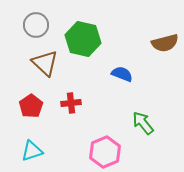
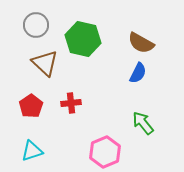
brown semicircle: moved 24 px left; rotated 44 degrees clockwise
blue semicircle: moved 16 px right, 1 px up; rotated 95 degrees clockwise
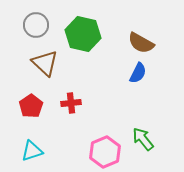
green hexagon: moved 5 px up
green arrow: moved 16 px down
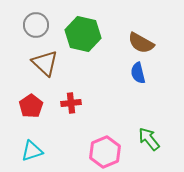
blue semicircle: rotated 140 degrees clockwise
green arrow: moved 6 px right
